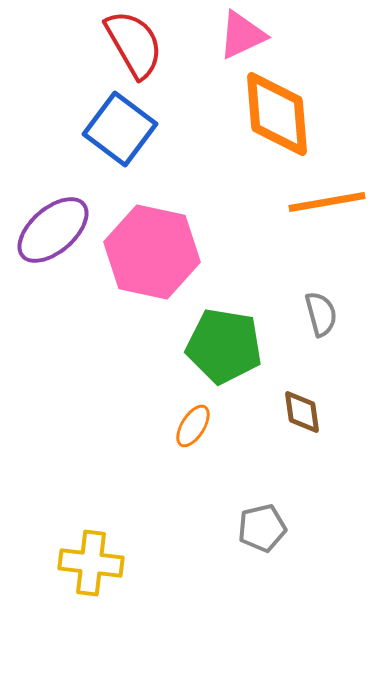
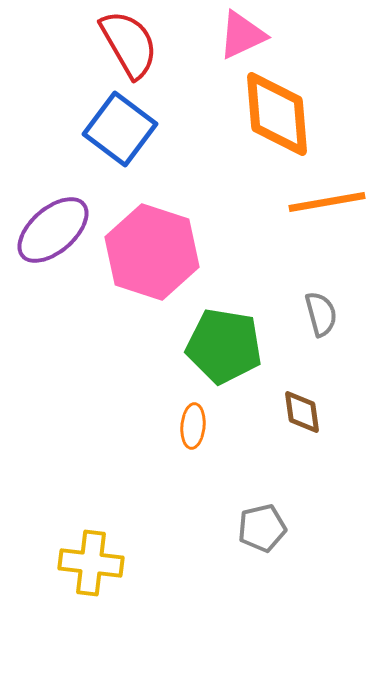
red semicircle: moved 5 px left
pink hexagon: rotated 6 degrees clockwise
orange ellipse: rotated 27 degrees counterclockwise
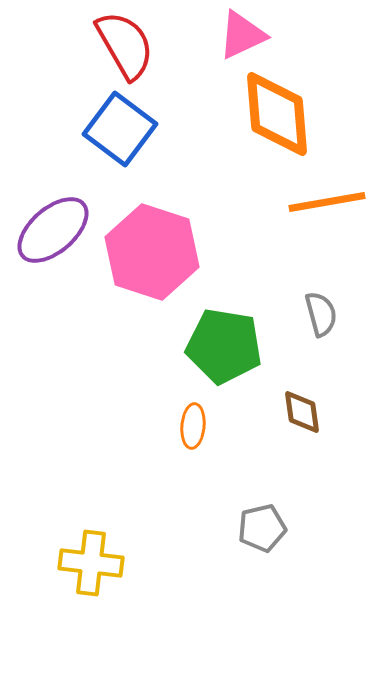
red semicircle: moved 4 px left, 1 px down
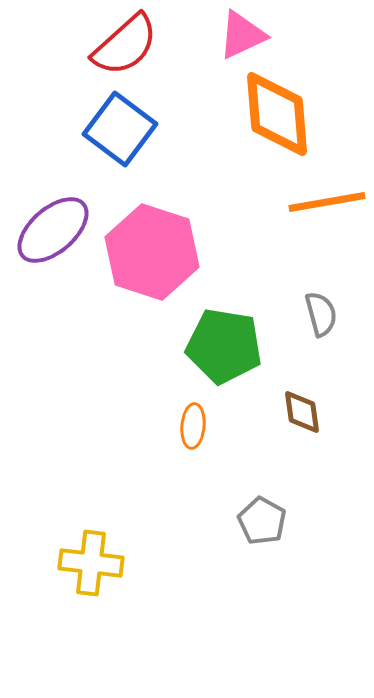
red semicircle: rotated 78 degrees clockwise
gray pentagon: moved 7 px up; rotated 30 degrees counterclockwise
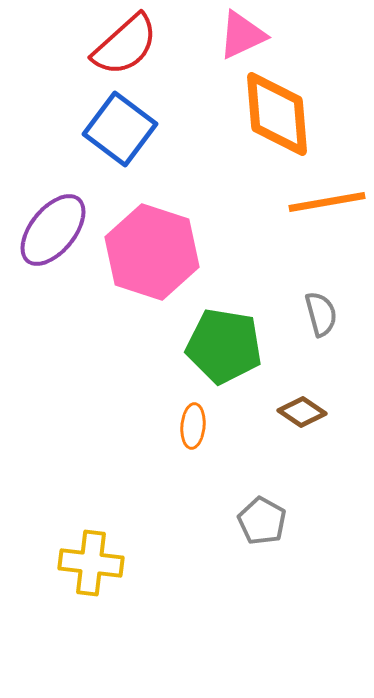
purple ellipse: rotated 10 degrees counterclockwise
brown diamond: rotated 48 degrees counterclockwise
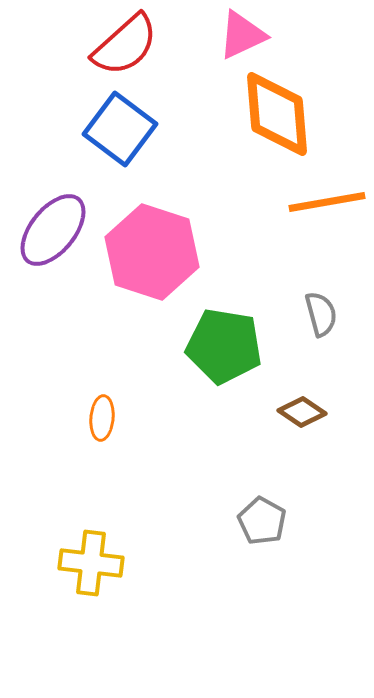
orange ellipse: moved 91 px left, 8 px up
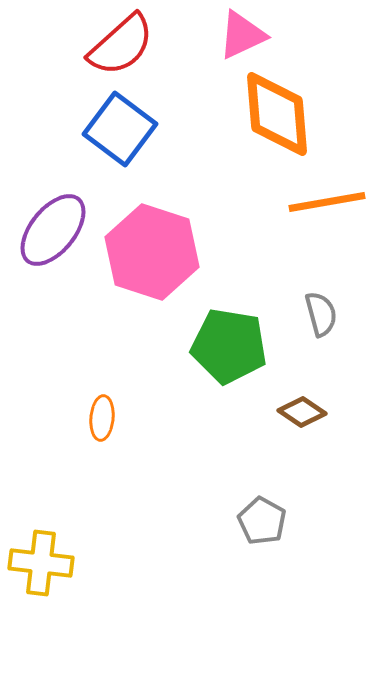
red semicircle: moved 4 px left
green pentagon: moved 5 px right
yellow cross: moved 50 px left
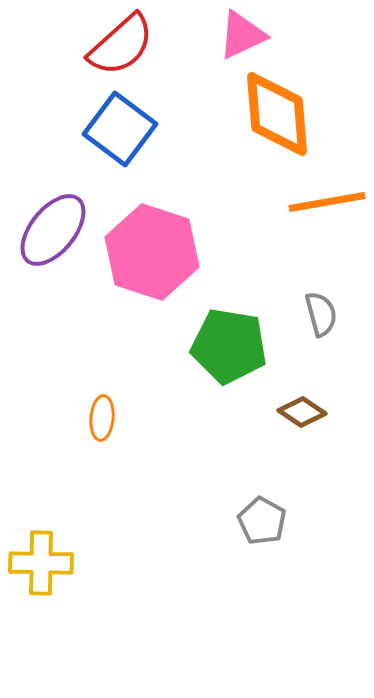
yellow cross: rotated 6 degrees counterclockwise
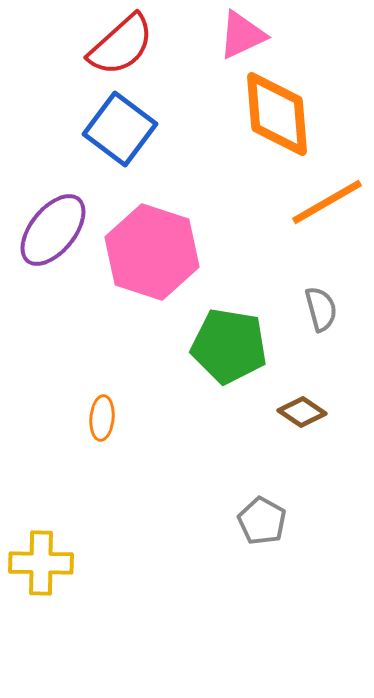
orange line: rotated 20 degrees counterclockwise
gray semicircle: moved 5 px up
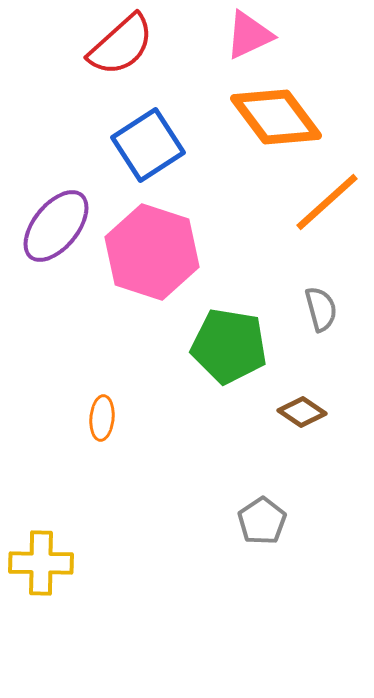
pink triangle: moved 7 px right
orange diamond: moved 1 px left, 3 px down; rotated 32 degrees counterclockwise
blue square: moved 28 px right, 16 px down; rotated 20 degrees clockwise
orange line: rotated 12 degrees counterclockwise
purple ellipse: moved 3 px right, 4 px up
gray pentagon: rotated 9 degrees clockwise
